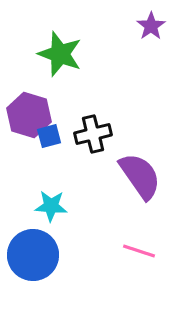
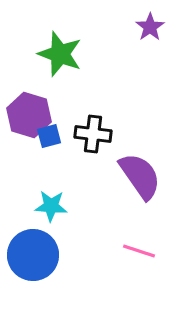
purple star: moved 1 px left, 1 px down
black cross: rotated 21 degrees clockwise
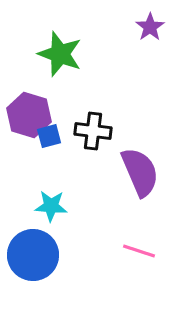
black cross: moved 3 px up
purple semicircle: moved 4 px up; rotated 12 degrees clockwise
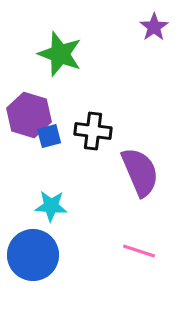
purple star: moved 4 px right
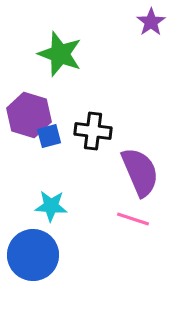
purple star: moved 3 px left, 5 px up
pink line: moved 6 px left, 32 px up
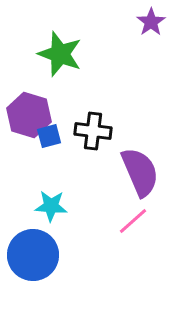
pink line: moved 2 px down; rotated 60 degrees counterclockwise
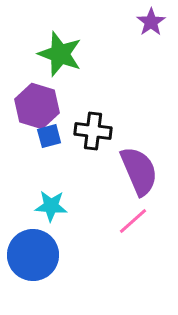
purple hexagon: moved 8 px right, 9 px up
purple semicircle: moved 1 px left, 1 px up
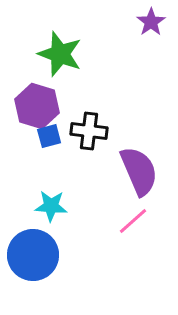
black cross: moved 4 px left
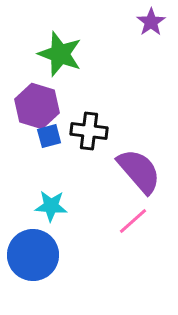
purple semicircle: rotated 18 degrees counterclockwise
